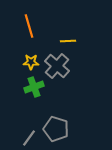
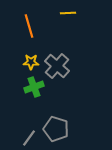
yellow line: moved 28 px up
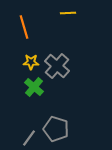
orange line: moved 5 px left, 1 px down
green cross: rotated 30 degrees counterclockwise
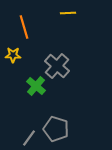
yellow star: moved 18 px left, 7 px up
green cross: moved 2 px right, 1 px up
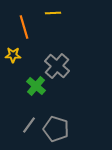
yellow line: moved 15 px left
gray line: moved 13 px up
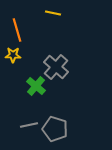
yellow line: rotated 14 degrees clockwise
orange line: moved 7 px left, 3 px down
gray cross: moved 1 px left, 1 px down
gray line: rotated 42 degrees clockwise
gray pentagon: moved 1 px left
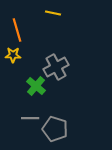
gray cross: rotated 20 degrees clockwise
gray line: moved 1 px right, 7 px up; rotated 12 degrees clockwise
